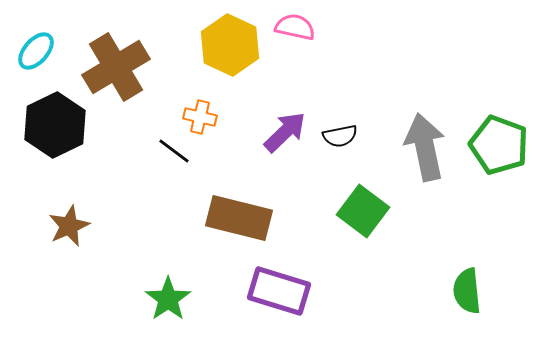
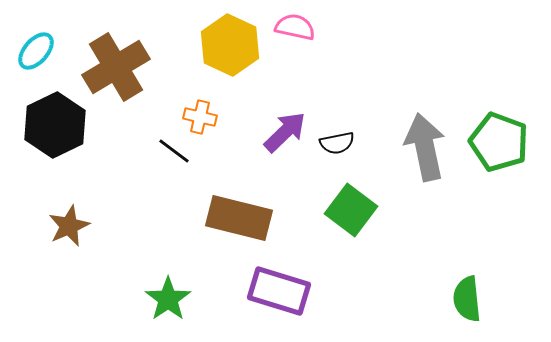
black semicircle: moved 3 px left, 7 px down
green pentagon: moved 3 px up
green square: moved 12 px left, 1 px up
green semicircle: moved 8 px down
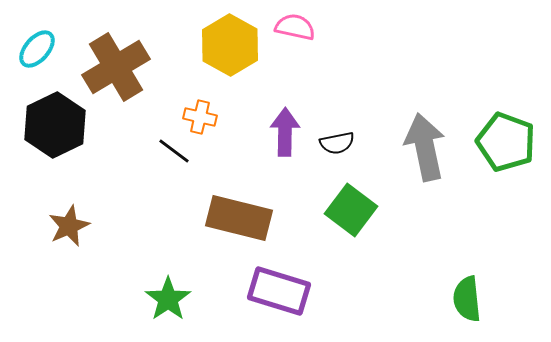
yellow hexagon: rotated 4 degrees clockwise
cyan ellipse: moved 1 px right, 2 px up
purple arrow: rotated 45 degrees counterclockwise
green pentagon: moved 7 px right
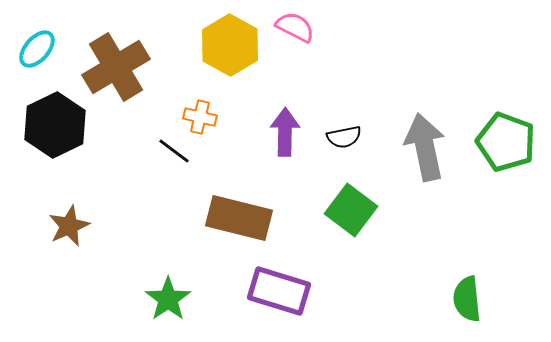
pink semicircle: rotated 15 degrees clockwise
black semicircle: moved 7 px right, 6 px up
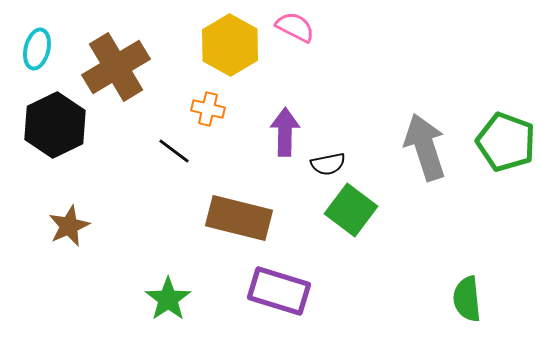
cyan ellipse: rotated 27 degrees counterclockwise
orange cross: moved 8 px right, 8 px up
black semicircle: moved 16 px left, 27 px down
gray arrow: rotated 6 degrees counterclockwise
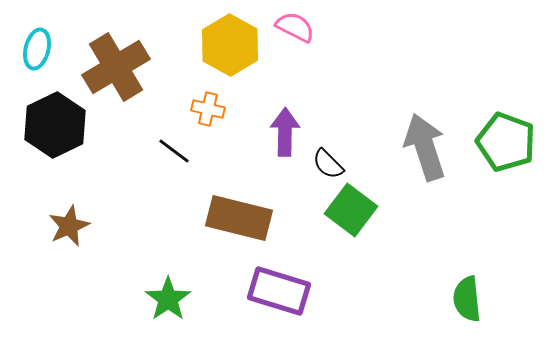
black semicircle: rotated 56 degrees clockwise
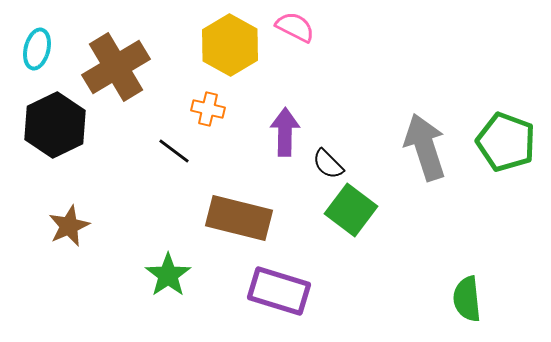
green star: moved 24 px up
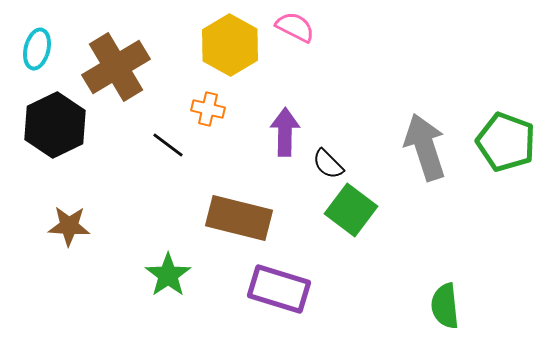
black line: moved 6 px left, 6 px up
brown star: rotated 27 degrees clockwise
purple rectangle: moved 2 px up
green semicircle: moved 22 px left, 7 px down
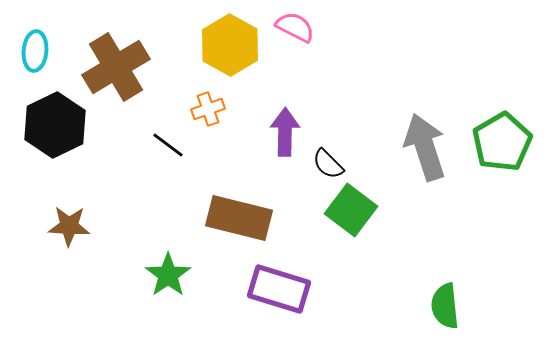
cyan ellipse: moved 2 px left, 2 px down; rotated 9 degrees counterclockwise
orange cross: rotated 32 degrees counterclockwise
green pentagon: moved 4 px left; rotated 22 degrees clockwise
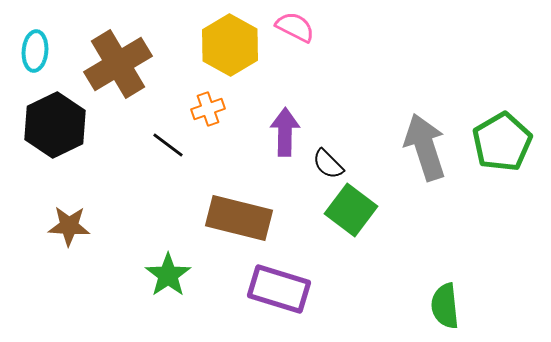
brown cross: moved 2 px right, 3 px up
